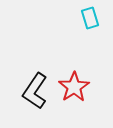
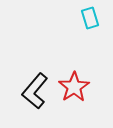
black L-shape: rotated 6 degrees clockwise
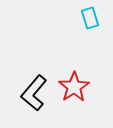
black L-shape: moved 1 px left, 2 px down
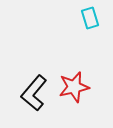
red star: rotated 20 degrees clockwise
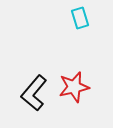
cyan rectangle: moved 10 px left
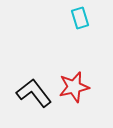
black L-shape: rotated 102 degrees clockwise
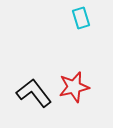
cyan rectangle: moved 1 px right
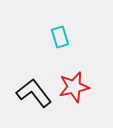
cyan rectangle: moved 21 px left, 19 px down
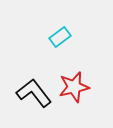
cyan rectangle: rotated 70 degrees clockwise
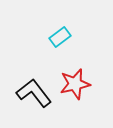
red star: moved 1 px right, 3 px up
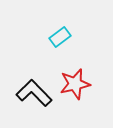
black L-shape: rotated 6 degrees counterclockwise
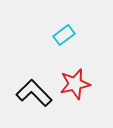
cyan rectangle: moved 4 px right, 2 px up
